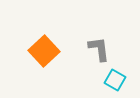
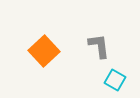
gray L-shape: moved 3 px up
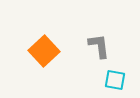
cyan square: rotated 20 degrees counterclockwise
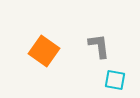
orange square: rotated 12 degrees counterclockwise
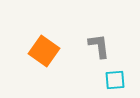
cyan square: rotated 15 degrees counterclockwise
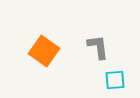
gray L-shape: moved 1 px left, 1 px down
